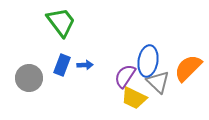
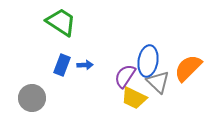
green trapezoid: rotated 20 degrees counterclockwise
gray circle: moved 3 px right, 20 px down
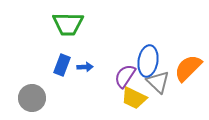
green trapezoid: moved 7 px right, 2 px down; rotated 148 degrees clockwise
blue arrow: moved 2 px down
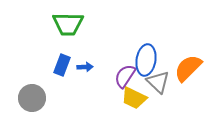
blue ellipse: moved 2 px left, 1 px up
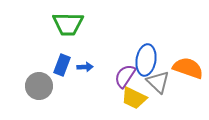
orange semicircle: rotated 64 degrees clockwise
gray circle: moved 7 px right, 12 px up
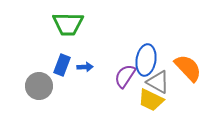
orange semicircle: rotated 28 degrees clockwise
gray triangle: rotated 15 degrees counterclockwise
yellow trapezoid: moved 17 px right, 2 px down
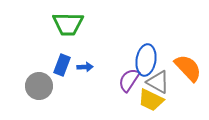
purple semicircle: moved 4 px right, 4 px down
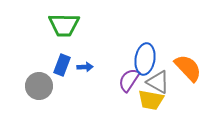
green trapezoid: moved 4 px left, 1 px down
blue ellipse: moved 1 px left, 1 px up
yellow trapezoid: rotated 16 degrees counterclockwise
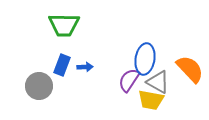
orange semicircle: moved 2 px right, 1 px down
